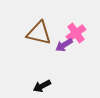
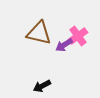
pink cross: moved 2 px right, 3 px down
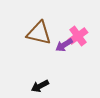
black arrow: moved 2 px left
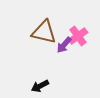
brown triangle: moved 5 px right, 1 px up
purple arrow: rotated 18 degrees counterclockwise
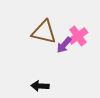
black arrow: rotated 30 degrees clockwise
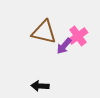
purple arrow: moved 1 px down
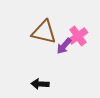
black arrow: moved 2 px up
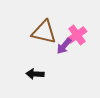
pink cross: moved 1 px left, 1 px up
black arrow: moved 5 px left, 10 px up
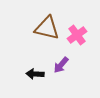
brown triangle: moved 3 px right, 4 px up
purple arrow: moved 3 px left, 19 px down
